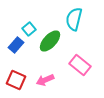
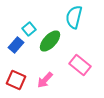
cyan semicircle: moved 2 px up
pink arrow: rotated 24 degrees counterclockwise
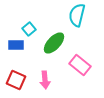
cyan semicircle: moved 3 px right, 2 px up
green ellipse: moved 4 px right, 2 px down
blue rectangle: rotated 49 degrees clockwise
pink arrow: rotated 48 degrees counterclockwise
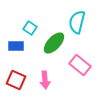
cyan semicircle: moved 7 px down
cyan square: moved 1 px right, 1 px up; rotated 16 degrees counterclockwise
blue rectangle: moved 1 px down
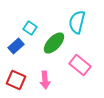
blue rectangle: rotated 42 degrees counterclockwise
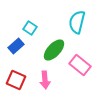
green ellipse: moved 7 px down
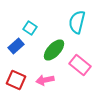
pink arrow: rotated 84 degrees clockwise
